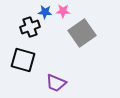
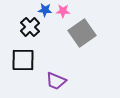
blue star: moved 2 px up
black cross: rotated 24 degrees counterclockwise
black square: rotated 15 degrees counterclockwise
purple trapezoid: moved 2 px up
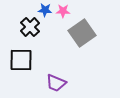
black square: moved 2 px left
purple trapezoid: moved 2 px down
